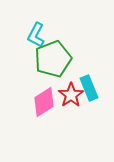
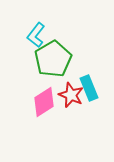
cyan L-shape: rotated 10 degrees clockwise
green pentagon: rotated 9 degrees counterclockwise
red star: rotated 15 degrees counterclockwise
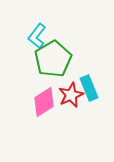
cyan L-shape: moved 1 px right, 1 px down
red star: rotated 25 degrees clockwise
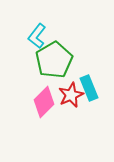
green pentagon: moved 1 px right, 1 px down
pink diamond: rotated 12 degrees counterclockwise
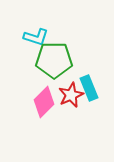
cyan L-shape: moved 1 px left, 1 px down; rotated 110 degrees counterclockwise
green pentagon: rotated 30 degrees clockwise
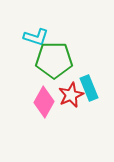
pink diamond: rotated 16 degrees counterclockwise
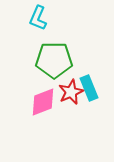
cyan L-shape: moved 2 px right, 19 px up; rotated 95 degrees clockwise
red star: moved 3 px up
pink diamond: moved 1 px left; rotated 40 degrees clockwise
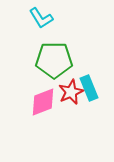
cyan L-shape: moved 3 px right; rotated 55 degrees counterclockwise
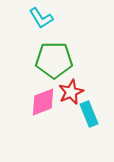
cyan rectangle: moved 26 px down
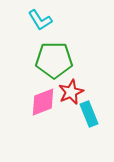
cyan L-shape: moved 1 px left, 2 px down
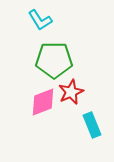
cyan rectangle: moved 3 px right, 11 px down
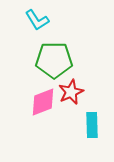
cyan L-shape: moved 3 px left
cyan rectangle: rotated 20 degrees clockwise
